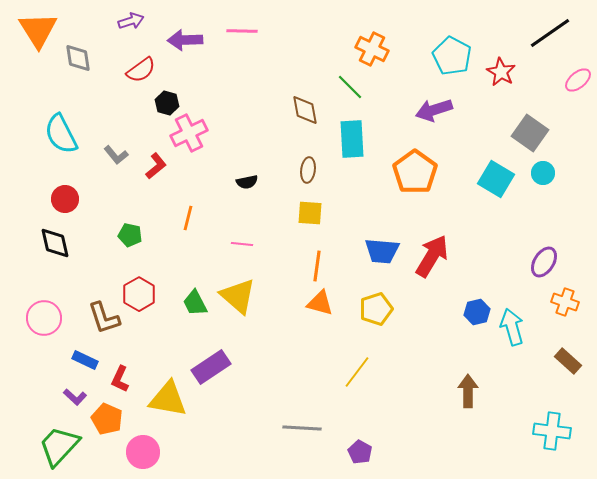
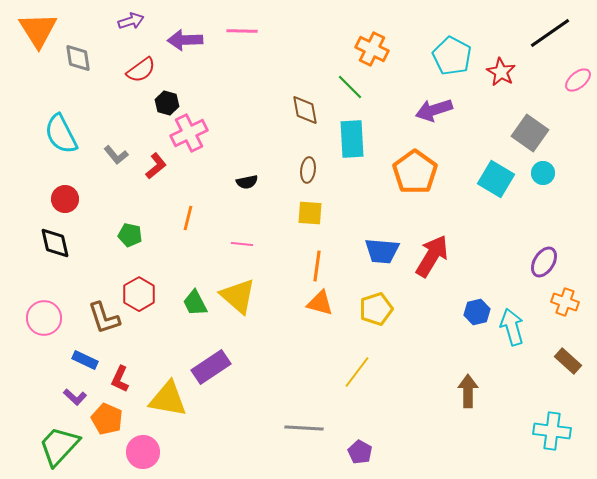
gray line at (302, 428): moved 2 px right
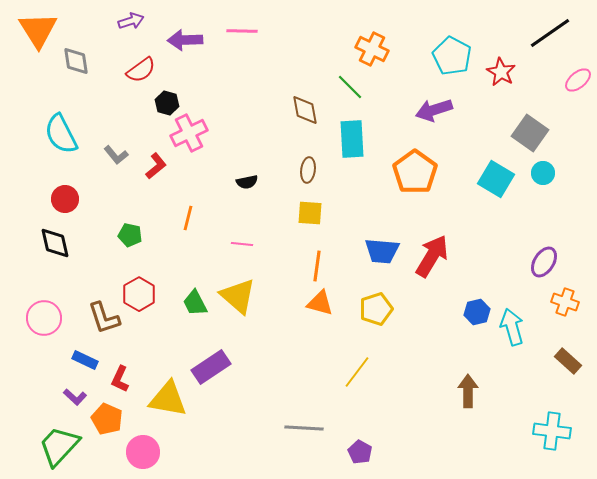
gray diamond at (78, 58): moved 2 px left, 3 px down
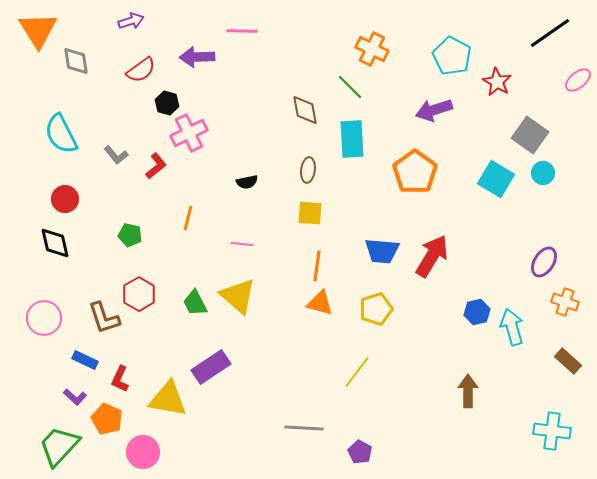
purple arrow at (185, 40): moved 12 px right, 17 px down
red star at (501, 72): moved 4 px left, 10 px down
gray square at (530, 133): moved 2 px down
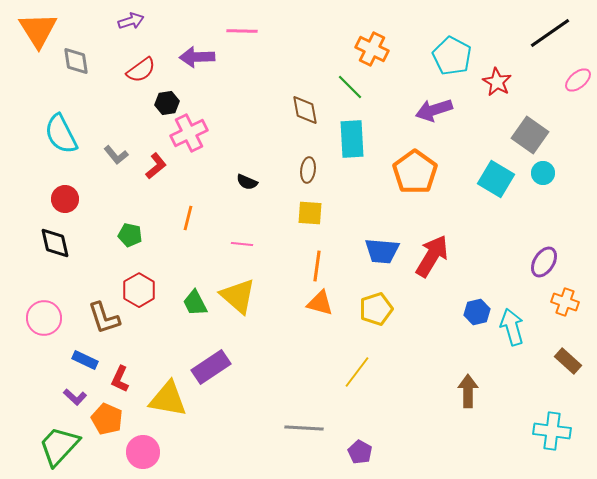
black hexagon at (167, 103): rotated 25 degrees counterclockwise
black semicircle at (247, 182): rotated 35 degrees clockwise
red hexagon at (139, 294): moved 4 px up
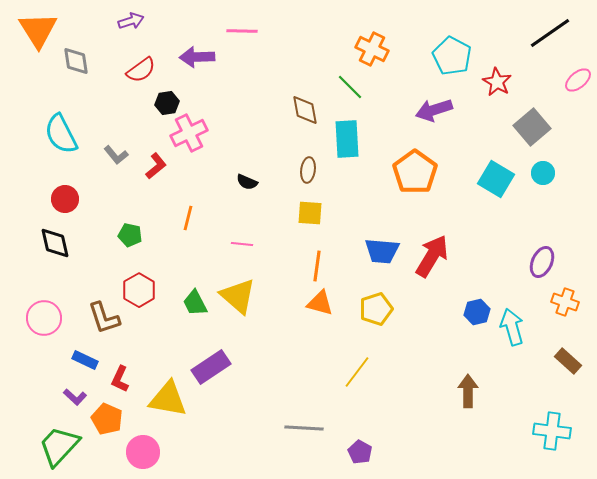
gray square at (530, 135): moved 2 px right, 8 px up; rotated 15 degrees clockwise
cyan rectangle at (352, 139): moved 5 px left
purple ellipse at (544, 262): moved 2 px left; rotated 8 degrees counterclockwise
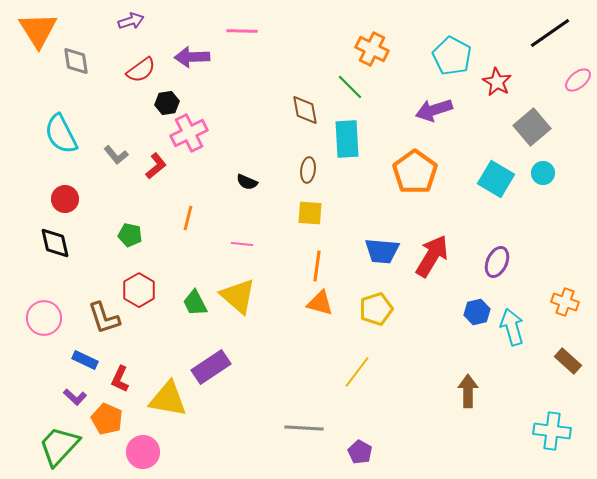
purple arrow at (197, 57): moved 5 px left
purple ellipse at (542, 262): moved 45 px left
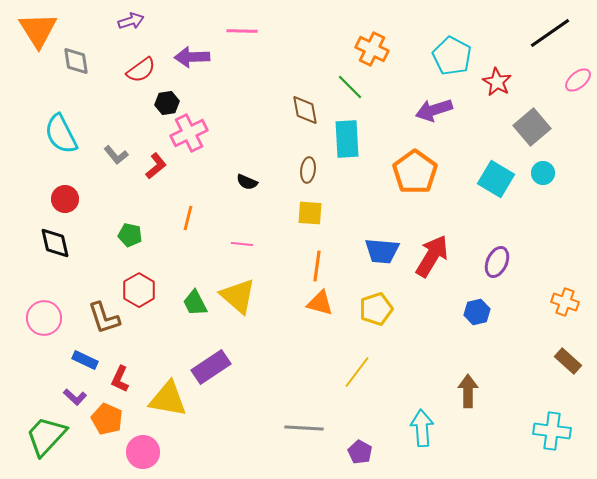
cyan arrow at (512, 327): moved 90 px left, 101 px down; rotated 12 degrees clockwise
green trapezoid at (59, 446): moved 13 px left, 10 px up
